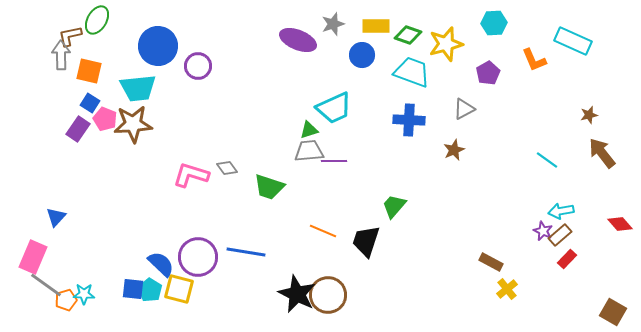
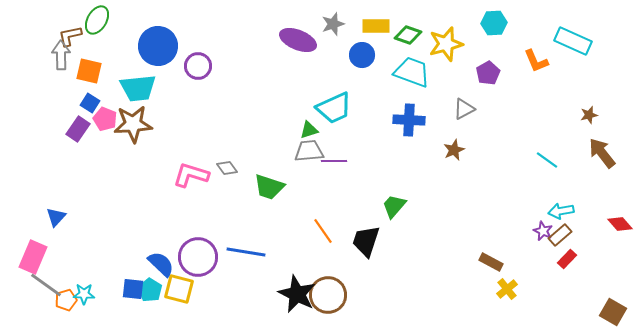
orange L-shape at (534, 60): moved 2 px right, 1 px down
orange line at (323, 231): rotated 32 degrees clockwise
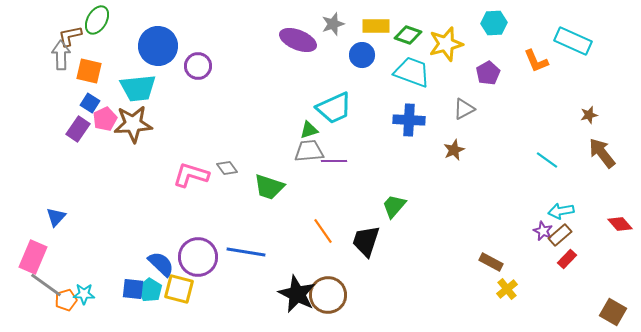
pink pentagon at (105, 119): rotated 25 degrees clockwise
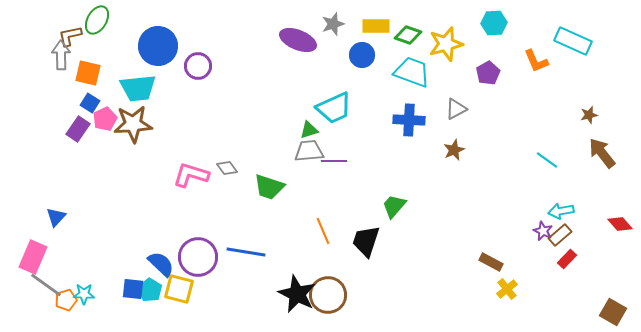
orange square at (89, 71): moved 1 px left, 2 px down
gray triangle at (464, 109): moved 8 px left
orange line at (323, 231): rotated 12 degrees clockwise
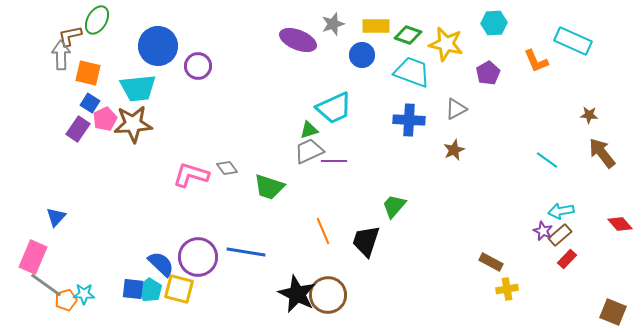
yellow star at (446, 44): rotated 28 degrees clockwise
brown star at (589, 115): rotated 18 degrees clockwise
gray trapezoid at (309, 151): rotated 20 degrees counterclockwise
yellow cross at (507, 289): rotated 30 degrees clockwise
brown square at (613, 312): rotated 8 degrees counterclockwise
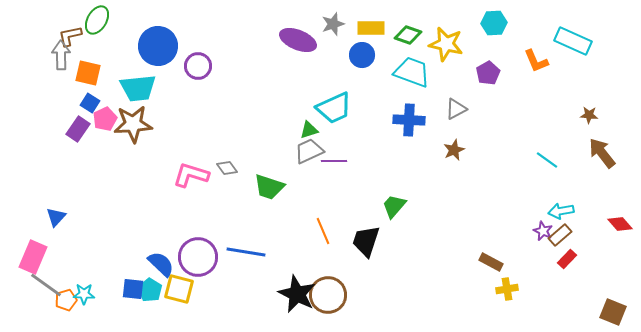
yellow rectangle at (376, 26): moved 5 px left, 2 px down
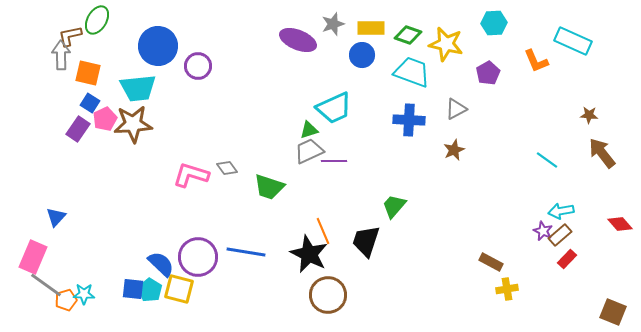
black star at (297, 294): moved 12 px right, 40 px up
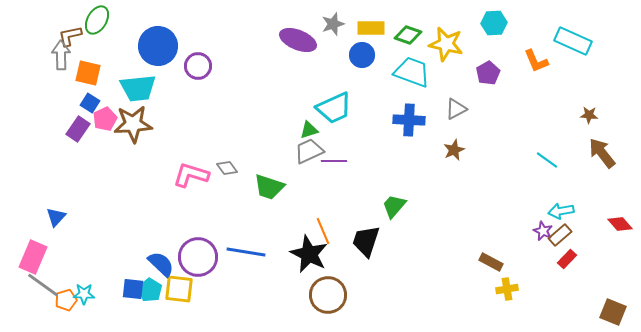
gray line at (46, 285): moved 3 px left
yellow square at (179, 289): rotated 8 degrees counterclockwise
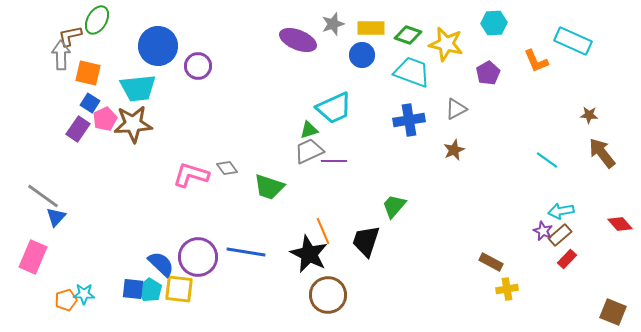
blue cross at (409, 120): rotated 12 degrees counterclockwise
gray line at (43, 285): moved 89 px up
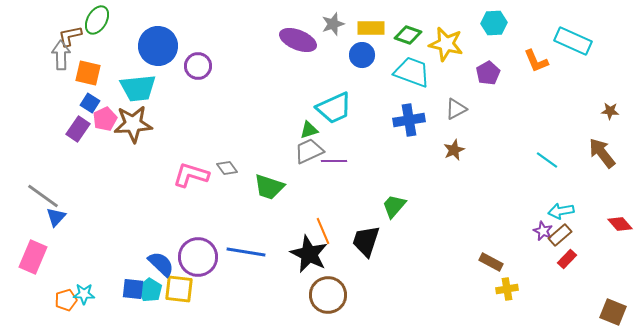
brown star at (589, 115): moved 21 px right, 4 px up
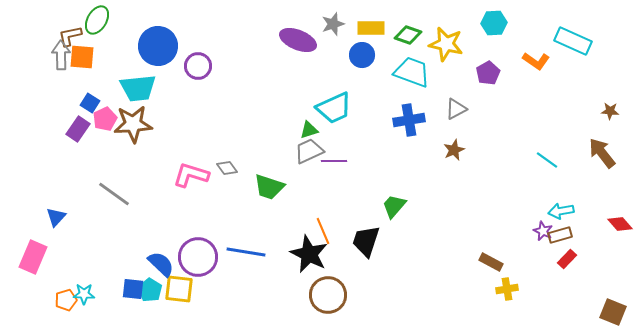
orange L-shape at (536, 61): rotated 32 degrees counterclockwise
orange square at (88, 73): moved 6 px left, 16 px up; rotated 8 degrees counterclockwise
gray line at (43, 196): moved 71 px right, 2 px up
brown rectangle at (560, 235): rotated 25 degrees clockwise
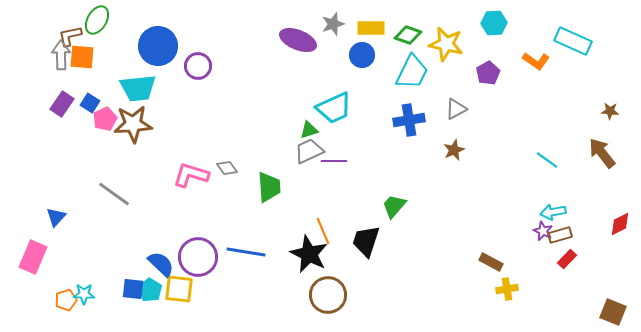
cyan trapezoid at (412, 72): rotated 96 degrees clockwise
purple rectangle at (78, 129): moved 16 px left, 25 px up
green trapezoid at (269, 187): rotated 112 degrees counterclockwise
cyan arrow at (561, 211): moved 8 px left, 1 px down
red diamond at (620, 224): rotated 75 degrees counterclockwise
